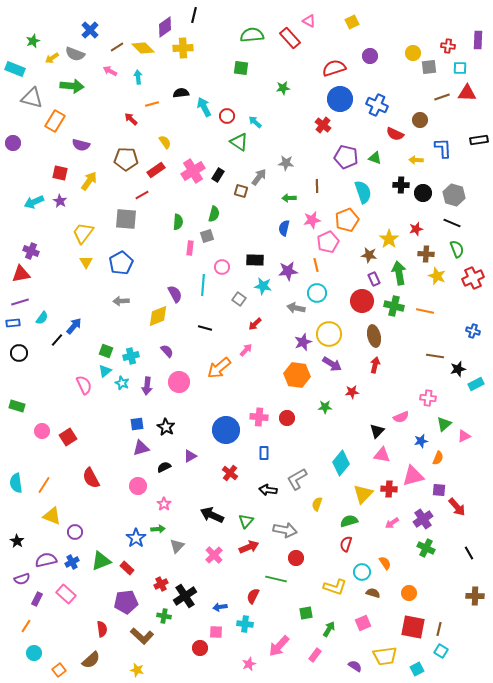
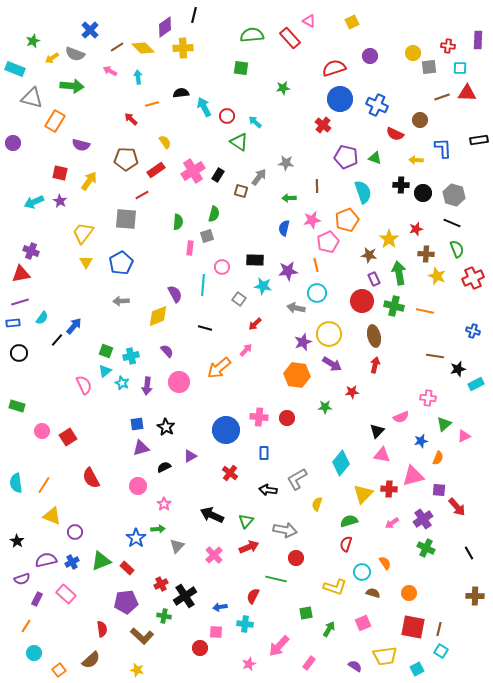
pink rectangle at (315, 655): moved 6 px left, 8 px down
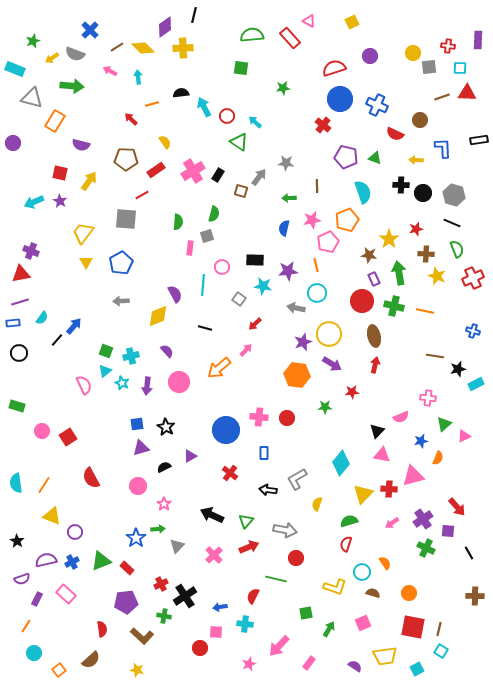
purple square at (439, 490): moved 9 px right, 41 px down
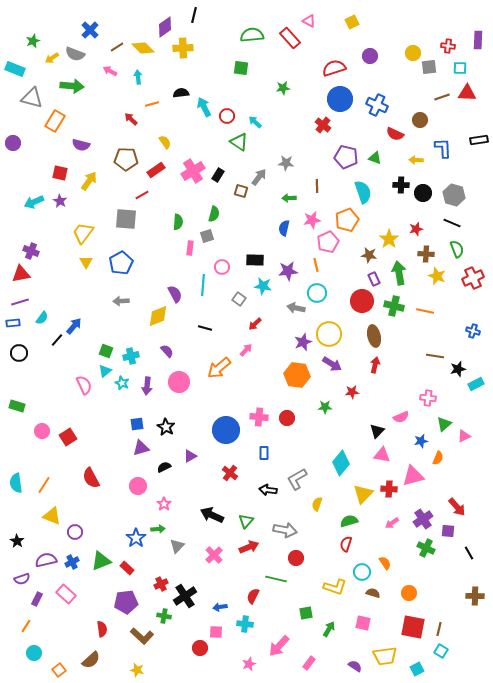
pink square at (363, 623): rotated 35 degrees clockwise
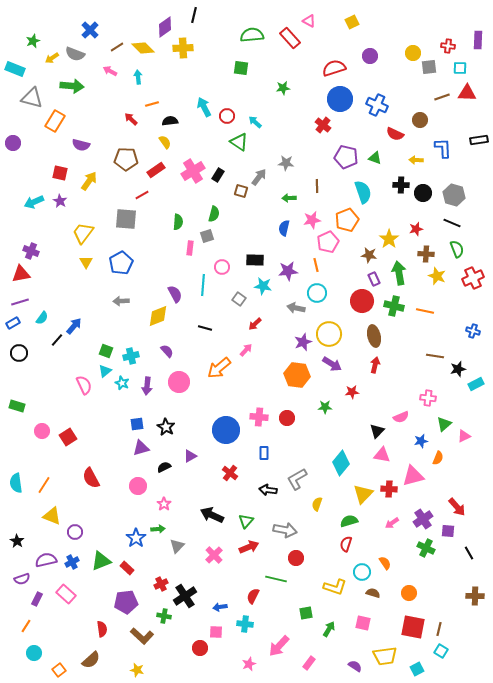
black semicircle at (181, 93): moved 11 px left, 28 px down
blue rectangle at (13, 323): rotated 24 degrees counterclockwise
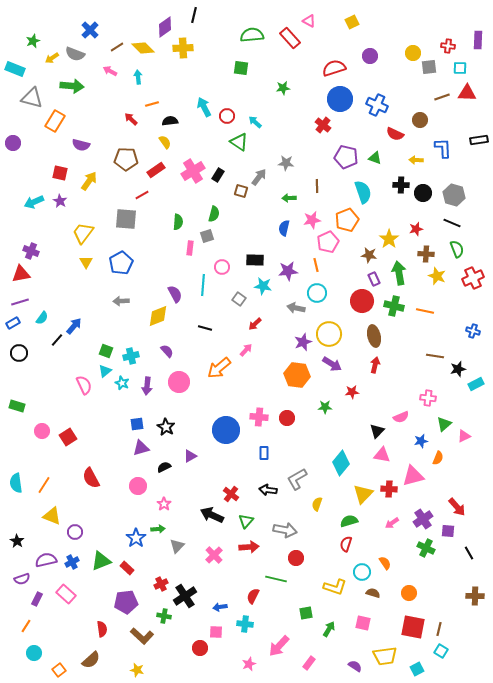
red cross at (230, 473): moved 1 px right, 21 px down
red arrow at (249, 547): rotated 18 degrees clockwise
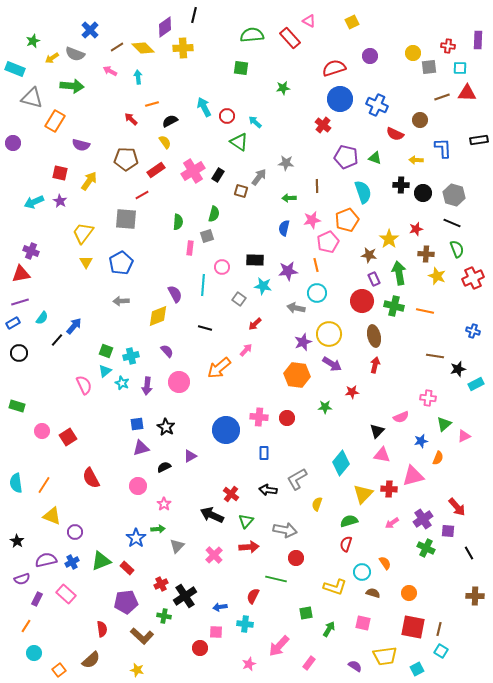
black semicircle at (170, 121): rotated 21 degrees counterclockwise
